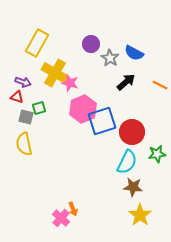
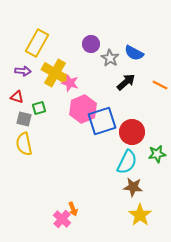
purple arrow: moved 11 px up; rotated 14 degrees counterclockwise
gray square: moved 2 px left, 2 px down
pink cross: moved 1 px right, 1 px down
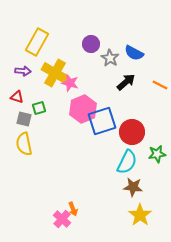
yellow rectangle: moved 1 px up
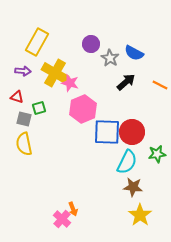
blue square: moved 5 px right, 11 px down; rotated 20 degrees clockwise
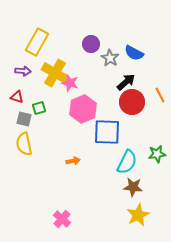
orange line: moved 10 px down; rotated 35 degrees clockwise
red circle: moved 30 px up
orange arrow: moved 48 px up; rotated 80 degrees counterclockwise
yellow star: moved 2 px left; rotated 10 degrees clockwise
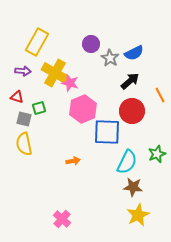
blue semicircle: rotated 54 degrees counterclockwise
black arrow: moved 4 px right, 1 px up
red circle: moved 9 px down
green star: rotated 12 degrees counterclockwise
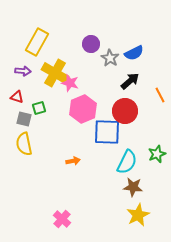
red circle: moved 7 px left
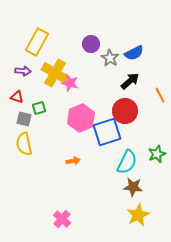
pink hexagon: moved 2 px left, 9 px down
blue square: rotated 20 degrees counterclockwise
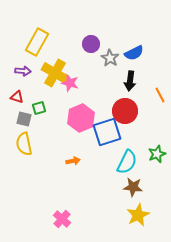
black arrow: rotated 138 degrees clockwise
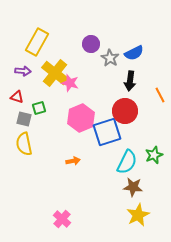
yellow cross: rotated 8 degrees clockwise
green star: moved 3 px left, 1 px down
